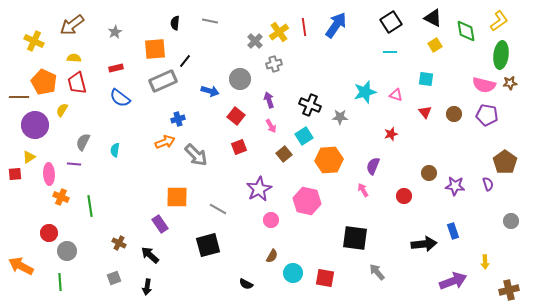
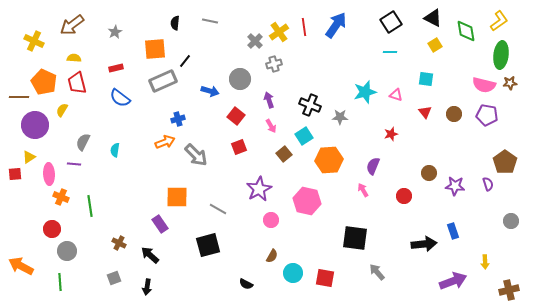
red circle at (49, 233): moved 3 px right, 4 px up
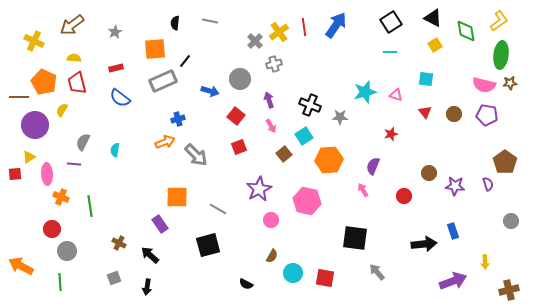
pink ellipse at (49, 174): moved 2 px left
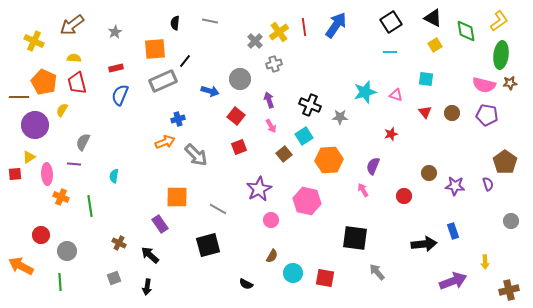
blue semicircle at (120, 98): moved 3 px up; rotated 75 degrees clockwise
brown circle at (454, 114): moved 2 px left, 1 px up
cyan semicircle at (115, 150): moved 1 px left, 26 px down
red circle at (52, 229): moved 11 px left, 6 px down
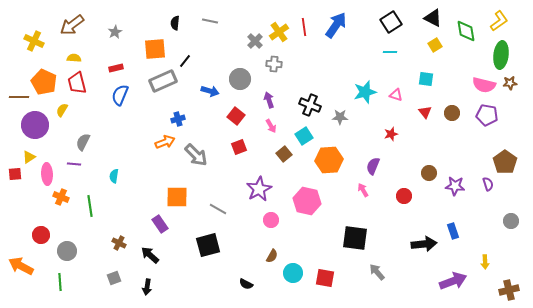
gray cross at (274, 64): rotated 21 degrees clockwise
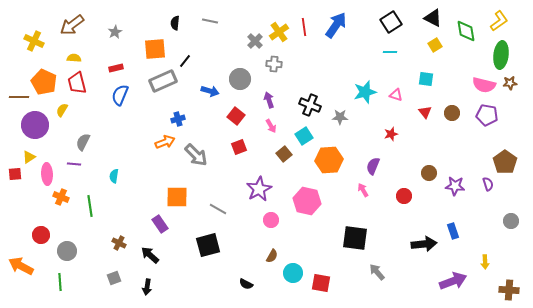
red square at (325, 278): moved 4 px left, 5 px down
brown cross at (509, 290): rotated 18 degrees clockwise
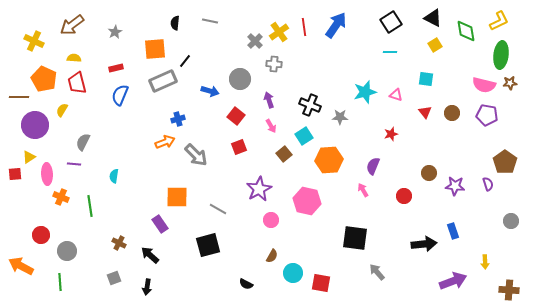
yellow L-shape at (499, 21): rotated 10 degrees clockwise
orange pentagon at (44, 82): moved 3 px up
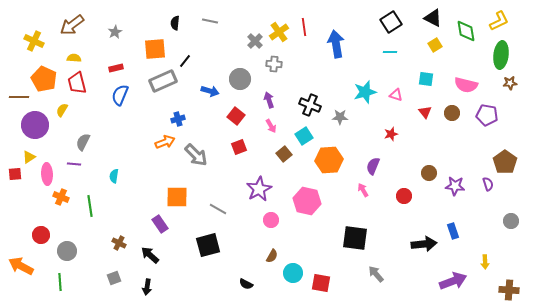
blue arrow at (336, 25): moved 19 px down; rotated 44 degrees counterclockwise
pink semicircle at (484, 85): moved 18 px left
gray arrow at (377, 272): moved 1 px left, 2 px down
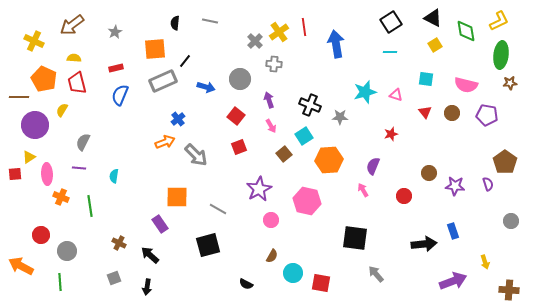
blue arrow at (210, 91): moved 4 px left, 4 px up
blue cross at (178, 119): rotated 24 degrees counterclockwise
purple line at (74, 164): moved 5 px right, 4 px down
yellow arrow at (485, 262): rotated 16 degrees counterclockwise
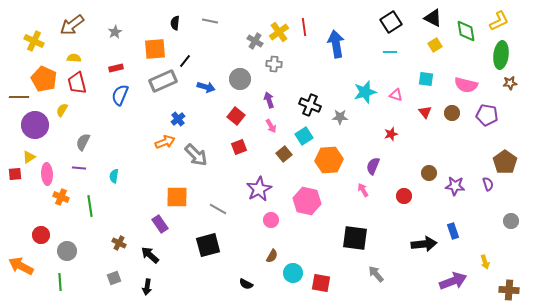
gray cross at (255, 41): rotated 14 degrees counterclockwise
